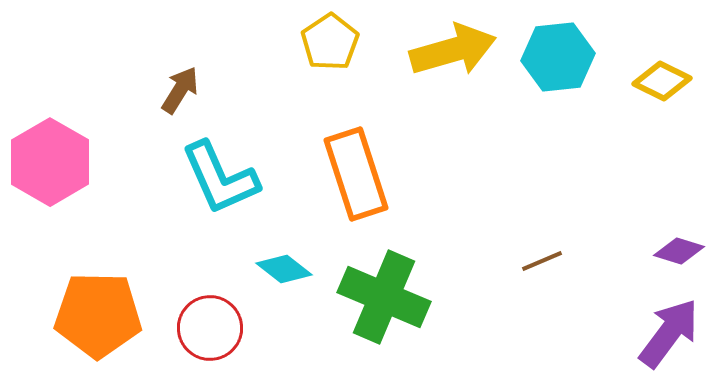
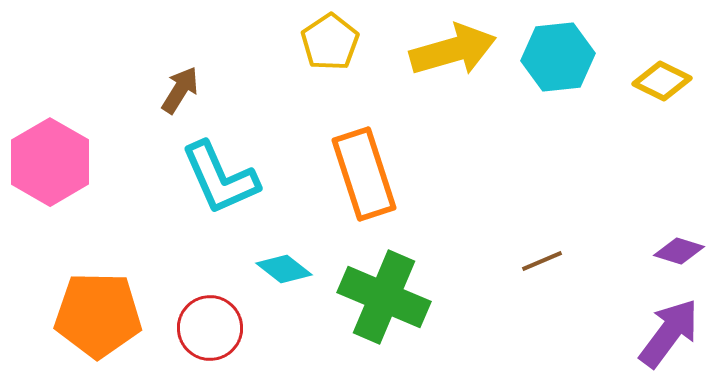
orange rectangle: moved 8 px right
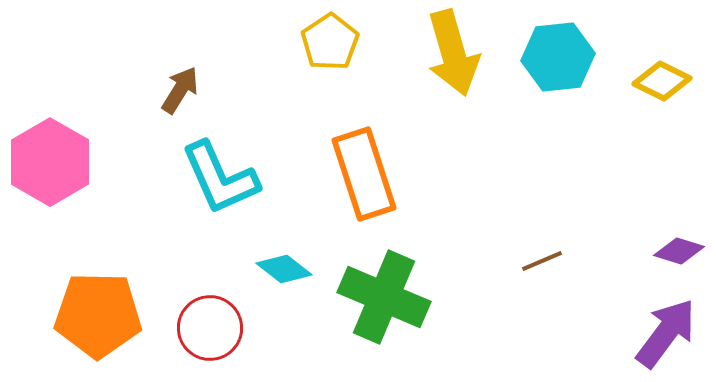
yellow arrow: moved 3 px down; rotated 90 degrees clockwise
purple arrow: moved 3 px left
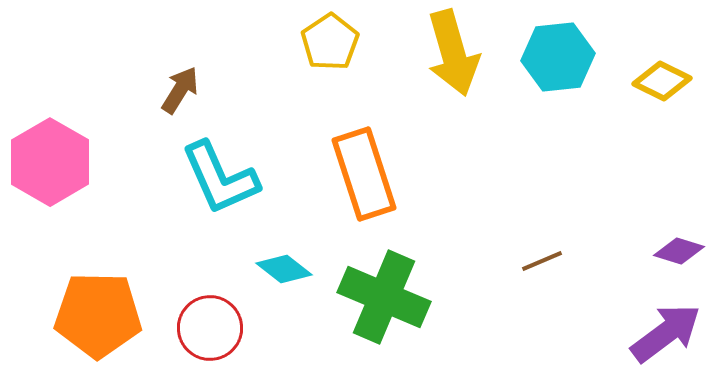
purple arrow: rotated 16 degrees clockwise
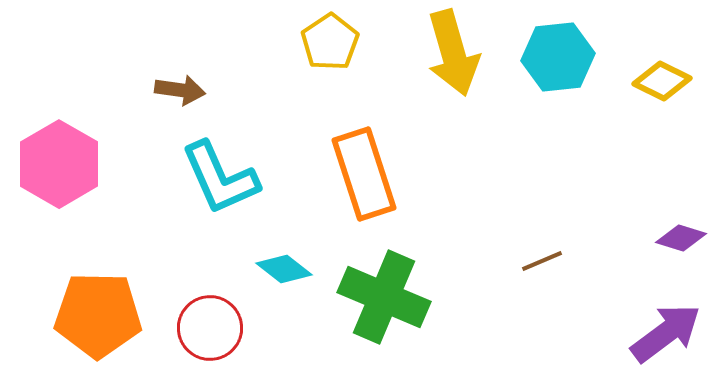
brown arrow: rotated 66 degrees clockwise
pink hexagon: moved 9 px right, 2 px down
purple diamond: moved 2 px right, 13 px up
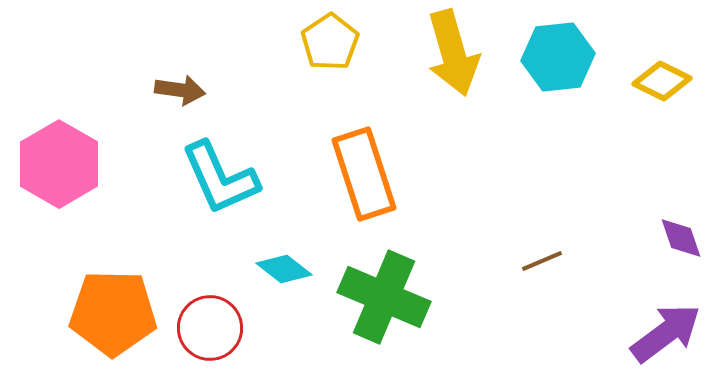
purple diamond: rotated 54 degrees clockwise
orange pentagon: moved 15 px right, 2 px up
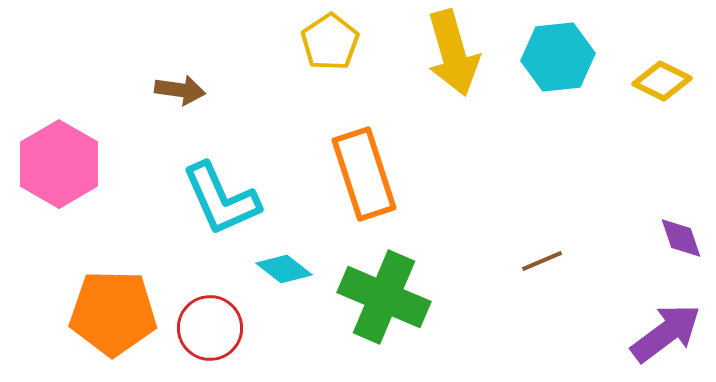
cyan L-shape: moved 1 px right, 21 px down
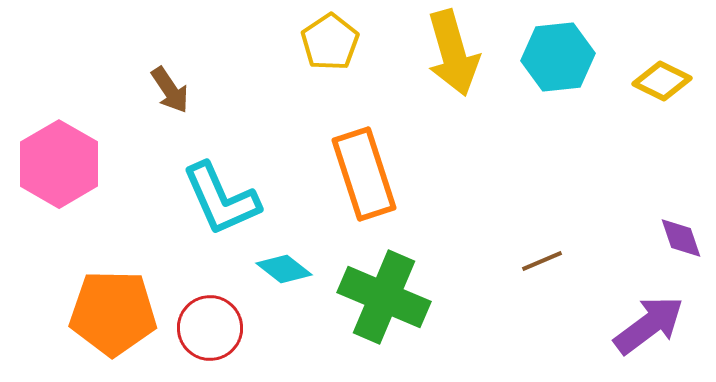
brown arrow: moved 10 px left; rotated 48 degrees clockwise
purple arrow: moved 17 px left, 8 px up
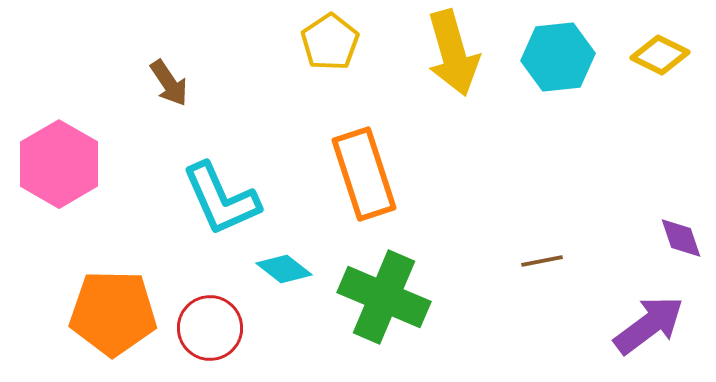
yellow diamond: moved 2 px left, 26 px up
brown arrow: moved 1 px left, 7 px up
brown line: rotated 12 degrees clockwise
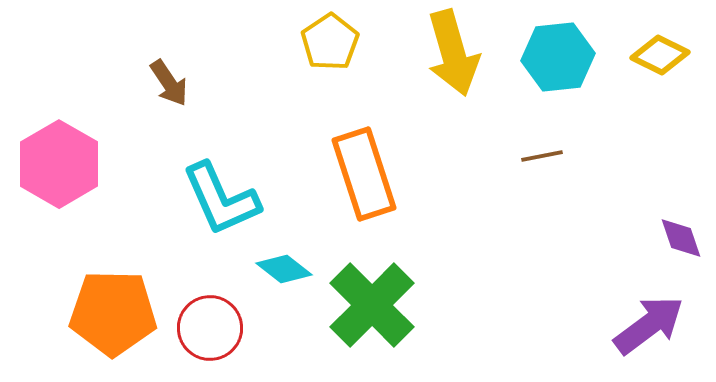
brown line: moved 105 px up
green cross: moved 12 px left, 8 px down; rotated 22 degrees clockwise
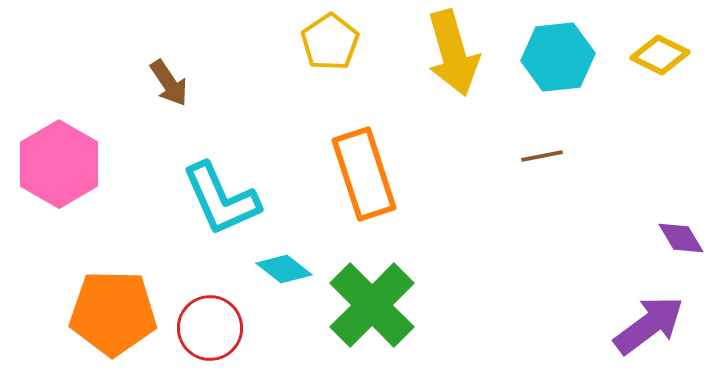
purple diamond: rotated 12 degrees counterclockwise
